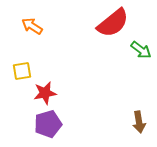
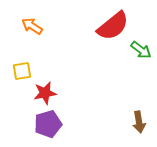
red semicircle: moved 3 px down
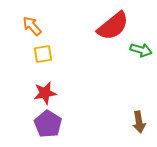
orange arrow: rotated 15 degrees clockwise
green arrow: rotated 20 degrees counterclockwise
yellow square: moved 21 px right, 17 px up
purple pentagon: rotated 24 degrees counterclockwise
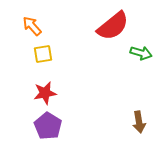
green arrow: moved 3 px down
purple pentagon: moved 2 px down
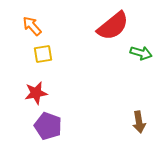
red star: moved 9 px left
purple pentagon: rotated 12 degrees counterclockwise
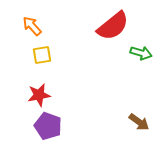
yellow square: moved 1 px left, 1 px down
red star: moved 3 px right, 2 px down
brown arrow: rotated 45 degrees counterclockwise
